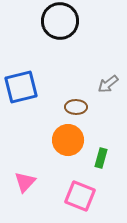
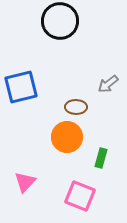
orange circle: moved 1 px left, 3 px up
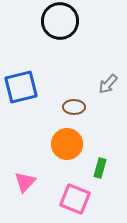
gray arrow: rotated 10 degrees counterclockwise
brown ellipse: moved 2 px left
orange circle: moved 7 px down
green rectangle: moved 1 px left, 10 px down
pink square: moved 5 px left, 3 px down
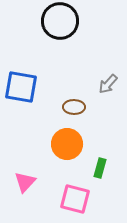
blue square: rotated 24 degrees clockwise
pink square: rotated 8 degrees counterclockwise
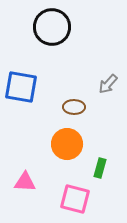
black circle: moved 8 px left, 6 px down
pink triangle: rotated 50 degrees clockwise
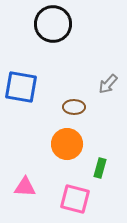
black circle: moved 1 px right, 3 px up
pink triangle: moved 5 px down
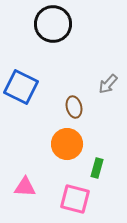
blue square: rotated 16 degrees clockwise
brown ellipse: rotated 75 degrees clockwise
green rectangle: moved 3 px left
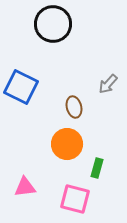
pink triangle: rotated 10 degrees counterclockwise
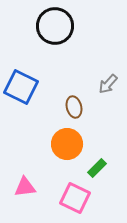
black circle: moved 2 px right, 2 px down
green rectangle: rotated 30 degrees clockwise
pink square: moved 1 px up; rotated 12 degrees clockwise
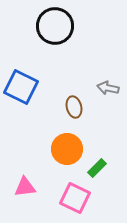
gray arrow: moved 4 px down; rotated 60 degrees clockwise
orange circle: moved 5 px down
